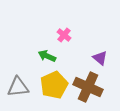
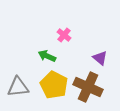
yellow pentagon: rotated 20 degrees counterclockwise
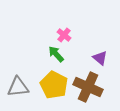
green arrow: moved 9 px right, 2 px up; rotated 24 degrees clockwise
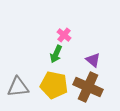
green arrow: rotated 114 degrees counterclockwise
purple triangle: moved 7 px left, 2 px down
yellow pentagon: rotated 16 degrees counterclockwise
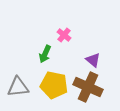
green arrow: moved 11 px left
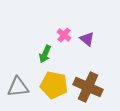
purple triangle: moved 6 px left, 21 px up
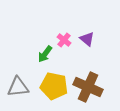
pink cross: moved 5 px down
green arrow: rotated 12 degrees clockwise
yellow pentagon: moved 1 px down
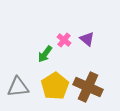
yellow pentagon: moved 1 px right; rotated 28 degrees clockwise
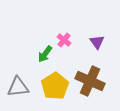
purple triangle: moved 10 px right, 3 px down; rotated 14 degrees clockwise
brown cross: moved 2 px right, 6 px up
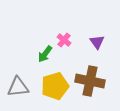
brown cross: rotated 12 degrees counterclockwise
yellow pentagon: rotated 16 degrees clockwise
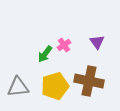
pink cross: moved 5 px down; rotated 16 degrees clockwise
brown cross: moved 1 px left
